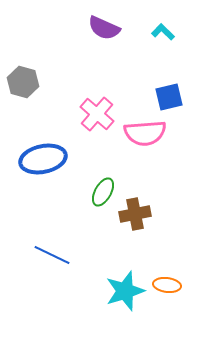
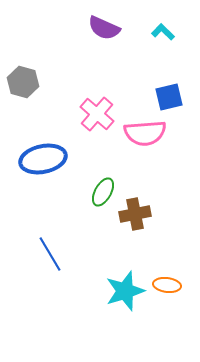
blue line: moved 2 px left, 1 px up; rotated 33 degrees clockwise
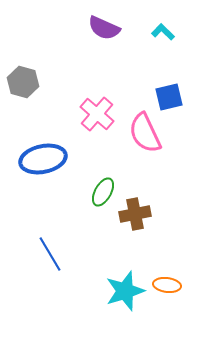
pink semicircle: rotated 69 degrees clockwise
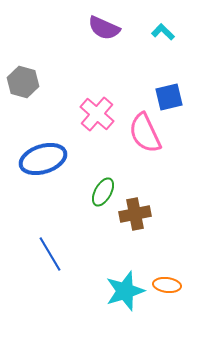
blue ellipse: rotated 6 degrees counterclockwise
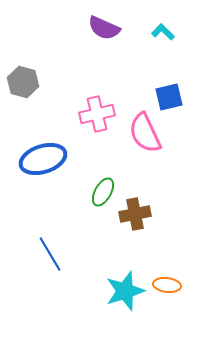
pink cross: rotated 36 degrees clockwise
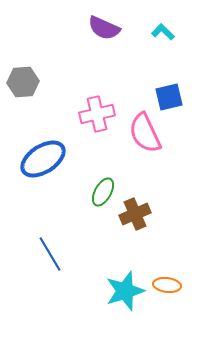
gray hexagon: rotated 20 degrees counterclockwise
blue ellipse: rotated 15 degrees counterclockwise
brown cross: rotated 12 degrees counterclockwise
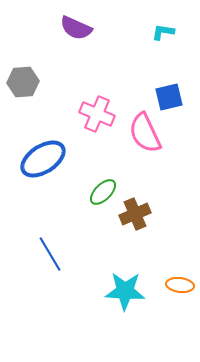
purple semicircle: moved 28 px left
cyan L-shape: rotated 35 degrees counterclockwise
pink cross: rotated 36 degrees clockwise
green ellipse: rotated 16 degrees clockwise
orange ellipse: moved 13 px right
cyan star: rotated 21 degrees clockwise
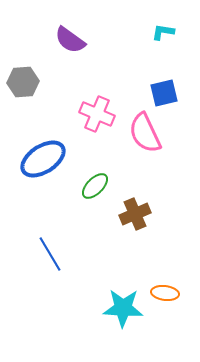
purple semicircle: moved 6 px left, 12 px down; rotated 12 degrees clockwise
blue square: moved 5 px left, 4 px up
green ellipse: moved 8 px left, 6 px up
orange ellipse: moved 15 px left, 8 px down
cyan star: moved 2 px left, 17 px down
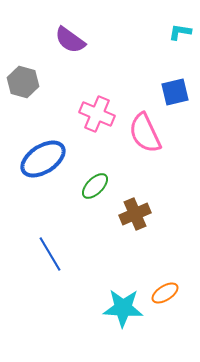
cyan L-shape: moved 17 px right
gray hexagon: rotated 20 degrees clockwise
blue square: moved 11 px right, 1 px up
orange ellipse: rotated 40 degrees counterclockwise
